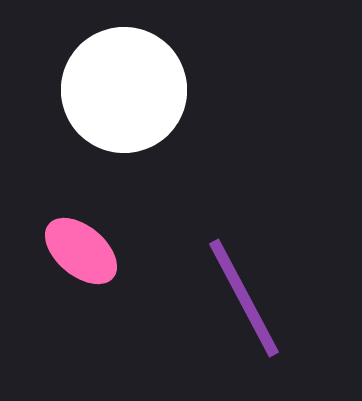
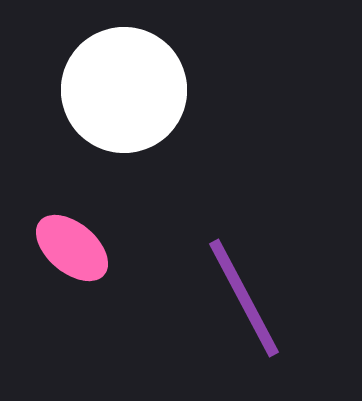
pink ellipse: moved 9 px left, 3 px up
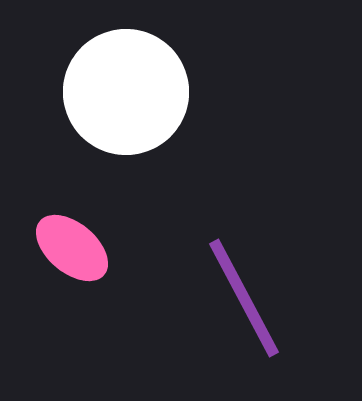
white circle: moved 2 px right, 2 px down
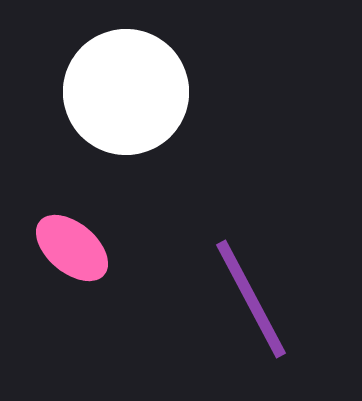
purple line: moved 7 px right, 1 px down
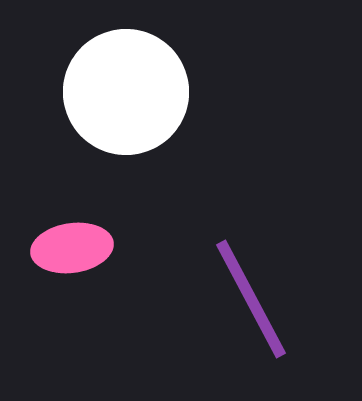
pink ellipse: rotated 48 degrees counterclockwise
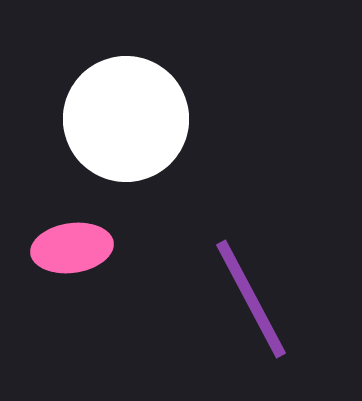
white circle: moved 27 px down
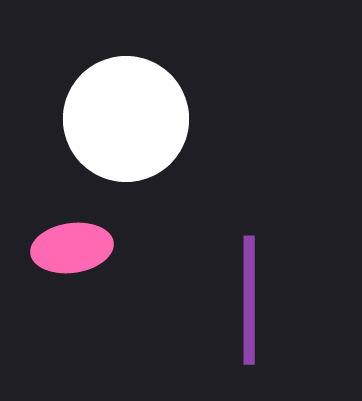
purple line: moved 2 px left, 1 px down; rotated 28 degrees clockwise
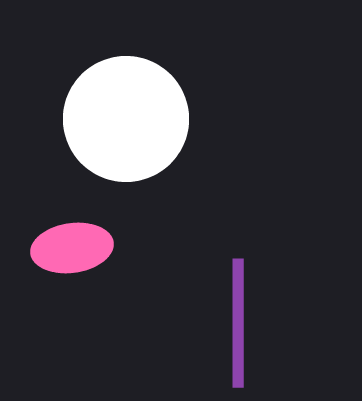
purple line: moved 11 px left, 23 px down
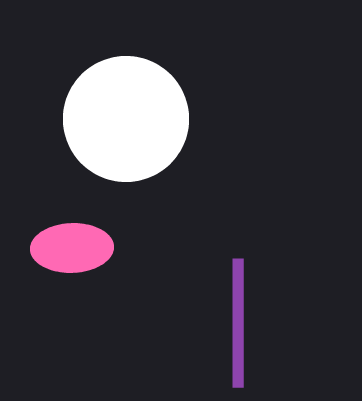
pink ellipse: rotated 6 degrees clockwise
